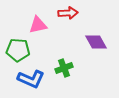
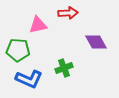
blue L-shape: moved 2 px left
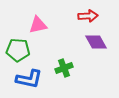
red arrow: moved 20 px right, 3 px down
blue L-shape: rotated 12 degrees counterclockwise
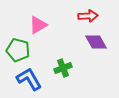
pink triangle: rotated 18 degrees counterclockwise
green pentagon: rotated 10 degrees clockwise
green cross: moved 1 px left
blue L-shape: rotated 132 degrees counterclockwise
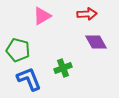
red arrow: moved 1 px left, 2 px up
pink triangle: moved 4 px right, 9 px up
blue L-shape: rotated 8 degrees clockwise
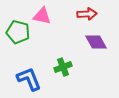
pink triangle: rotated 42 degrees clockwise
green pentagon: moved 18 px up
green cross: moved 1 px up
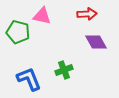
green cross: moved 1 px right, 3 px down
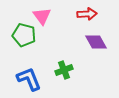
pink triangle: rotated 42 degrees clockwise
green pentagon: moved 6 px right, 3 px down
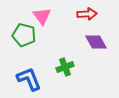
green cross: moved 1 px right, 3 px up
